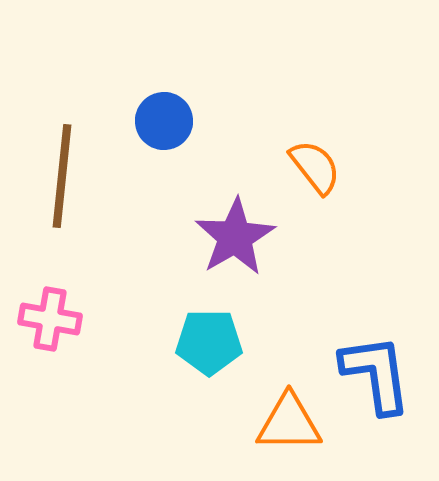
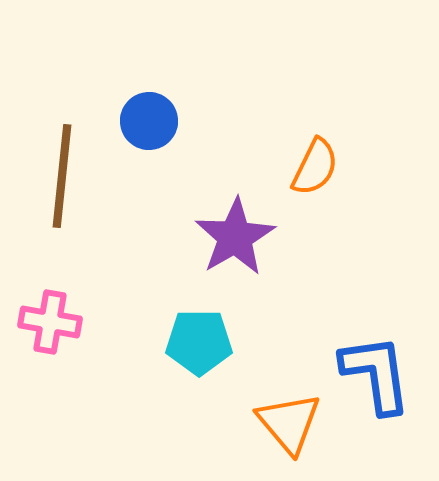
blue circle: moved 15 px left
orange semicircle: rotated 64 degrees clockwise
pink cross: moved 3 px down
cyan pentagon: moved 10 px left
orange triangle: rotated 50 degrees clockwise
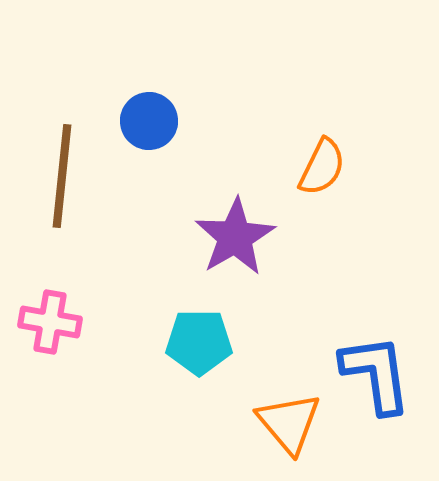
orange semicircle: moved 7 px right
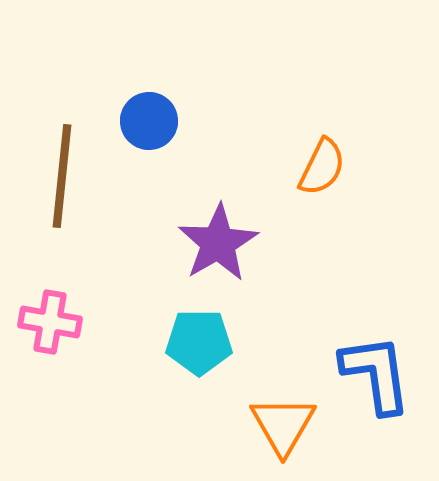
purple star: moved 17 px left, 6 px down
orange triangle: moved 6 px left, 2 px down; rotated 10 degrees clockwise
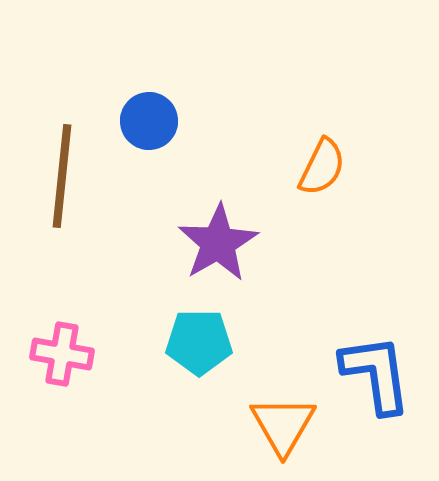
pink cross: moved 12 px right, 32 px down
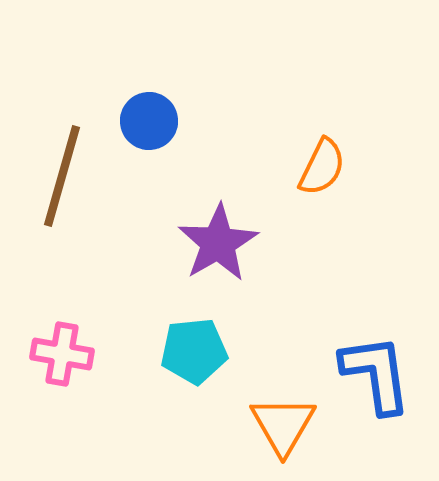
brown line: rotated 10 degrees clockwise
cyan pentagon: moved 5 px left, 9 px down; rotated 6 degrees counterclockwise
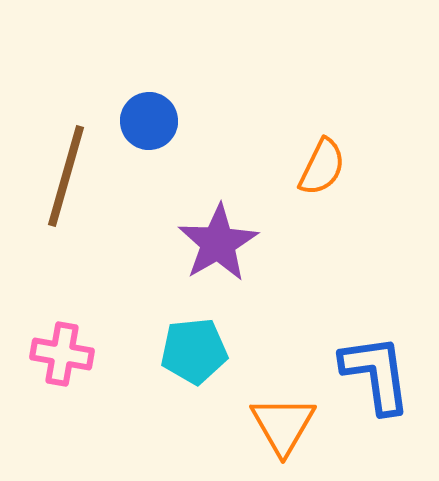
brown line: moved 4 px right
